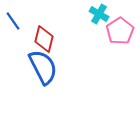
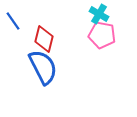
pink pentagon: moved 18 px left, 4 px down; rotated 28 degrees counterclockwise
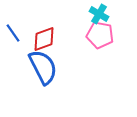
blue line: moved 12 px down
pink pentagon: moved 2 px left
red diamond: rotated 56 degrees clockwise
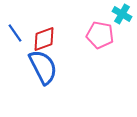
cyan cross: moved 23 px right
blue line: moved 2 px right
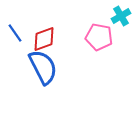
cyan cross: moved 1 px left, 2 px down; rotated 30 degrees clockwise
pink pentagon: moved 1 px left, 2 px down
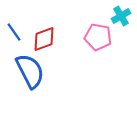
blue line: moved 1 px left, 1 px up
pink pentagon: moved 1 px left
blue semicircle: moved 13 px left, 4 px down
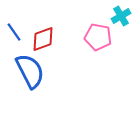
red diamond: moved 1 px left
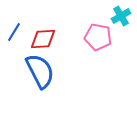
blue line: rotated 66 degrees clockwise
red diamond: rotated 16 degrees clockwise
blue semicircle: moved 10 px right
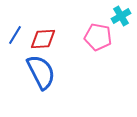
blue line: moved 1 px right, 3 px down
blue semicircle: moved 1 px right, 1 px down
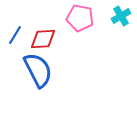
pink pentagon: moved 18 px left, 19 px up
blue semicircle: moved 3 px left, 2 px up
